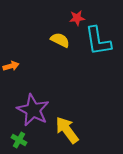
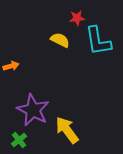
green cross: rotated 21 degrees clockwise
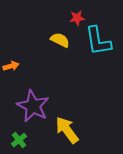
purple star: moved 4 px up
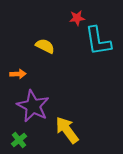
yellow semicircle: moved 15 px left, 6 px down
orange arrow: moved 7 px right, 8 px down; rotated 14 degrees clockwise
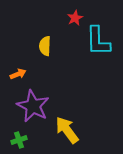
red star: moved 2 px left; rotated 21 degrees counterclockwise
cyan L-shape: rotated 8 degrees clockwise
yellow semicircle: rotated 114 degrees counterclockwise
orange arrow: rotated 21 degrees counterclockwise
green cross: rotated 21 degrees clockwise
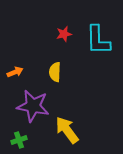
red star: moved 11 px left, 16 px down; rotated 14 degrees clockwise
cyan L-shape: moved 1 px up
yellow semicircle: moved 10 px right, 26 px down
orange arrow: moved 3 px left, 2 px up
purple star: rotated 16 degrees counterclockwise
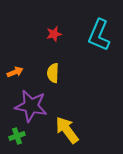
red star: moved 10 px left
cyan L-shape: moved 1 px right, 5 px up; rotated 24 degrees clockwise
yellow semicircle: moved 2 px left, 1 px down
purple star: moved 2 px left
green cross: moved 2 px left, 4 px up
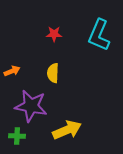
red star: rotated 14 degrees clockwise
orange arrow: moved 3 px left, 1 px up
yellow arrow: rotated 104 degrees clockwise
green cross: rotated 21 degrees clockwise
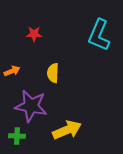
red star: moved 20 px left
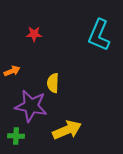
yellow semicircle: moved 10 px down
green cross: moved 1 px left
